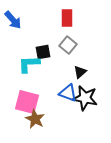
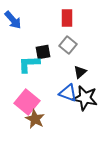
pink square: rotated 25 degrees clockwise
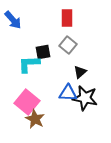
blue triangle: rotated 18 degrees counterclockwise
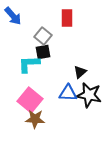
blue arrow: moved 4 px up
gray square: moved 25 px left, 9 px up
black star: moved 4 px right, 3 px up
pink square: moved 3 px right, 2 px up
brown star: rotated 24 degrees counterclockwise
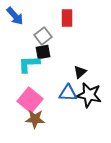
blue arrow: moved 2 px right
gray square: rotated 12 degrees clockwise
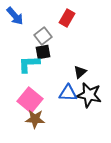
red rectangle: rotated 30 degrees clockwise
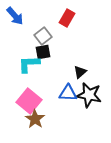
pink square: moved 1 px left, 1 px down
brown star: rotated 30 degrees clockwise
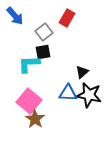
gray square: moved 1 px right, 4 px up
black triangle: moved 2 px right
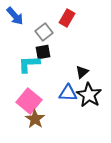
black star: rotated 20 degrees clockwise
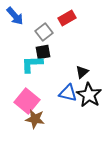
red rectangle: rotated 30 degrees clockwise
cyan L-shape: moved 3 px right
blue triangle: rotated 12 degrees clockwise
pink square: moved 2 px left
brown star: rotated 24 degrees counterclockwise
